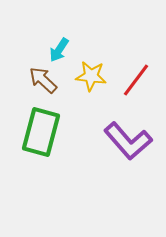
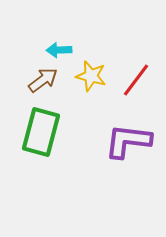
cyan arrow: rotated 55 degrees clockwise
yellow star: rotated 8 degrees clockwise
brown arrow: rotated 100 degrees clockwise
purple L-shape: rotated 138 degrees clockwise
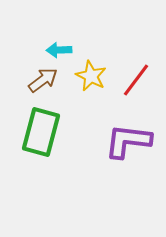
yellow star: rotated 12 degrees clockwise
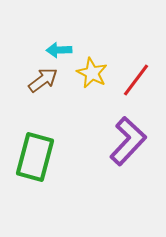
yellow star: moved 1 px right, 3 px up
green rectangle: moved 6 px left, 25 px down
purple L-shape: rotated 126 degrees clockwise
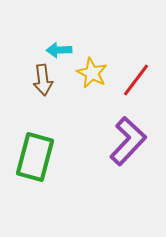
brown arrow: rotated 120 degrees clockwise
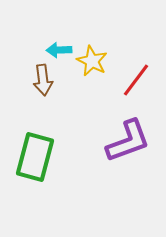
yellow star: moved 12 px up
purple L-shape: rotated 27 degrees clockwise
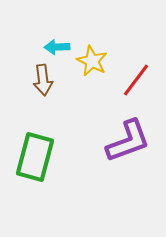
cyan arrow: moved 2 px left, 3 px up
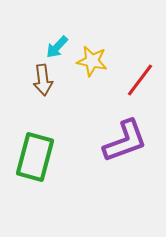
cyan arrow: rotated 45 degrees counterclockwise
yellow star: rotated 16 degrees counterclockwise
red line: moved 4 px right
purple L-shape: moved 3 px left
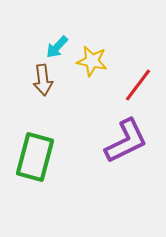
red line: moved 2 px left, 5 px down
purple L-shape: moved 1 px right; rotated 6 degrees counterclockwise
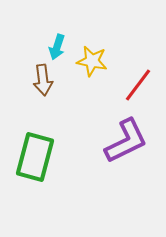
cyan arrow: rotated 25 degrees counterclockwise
